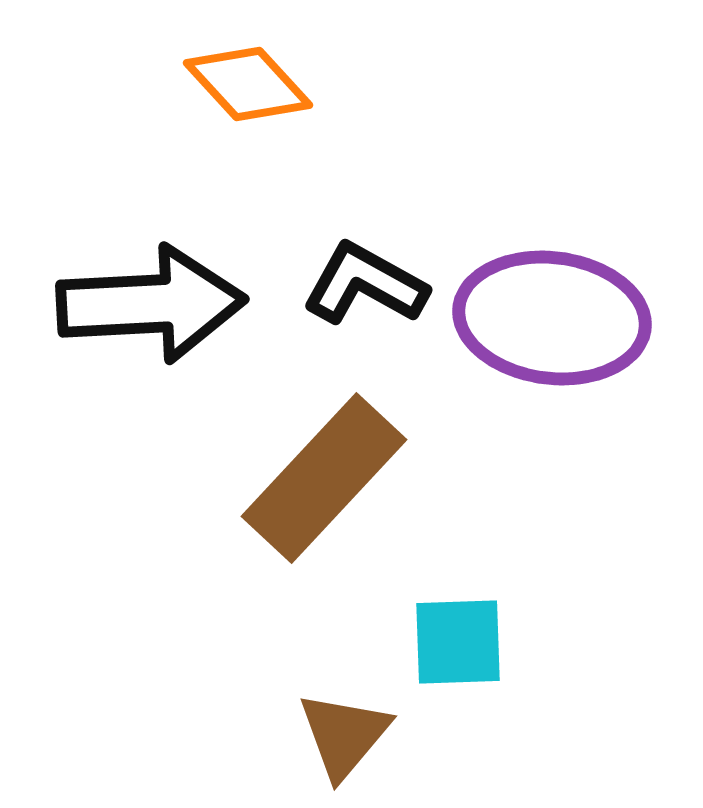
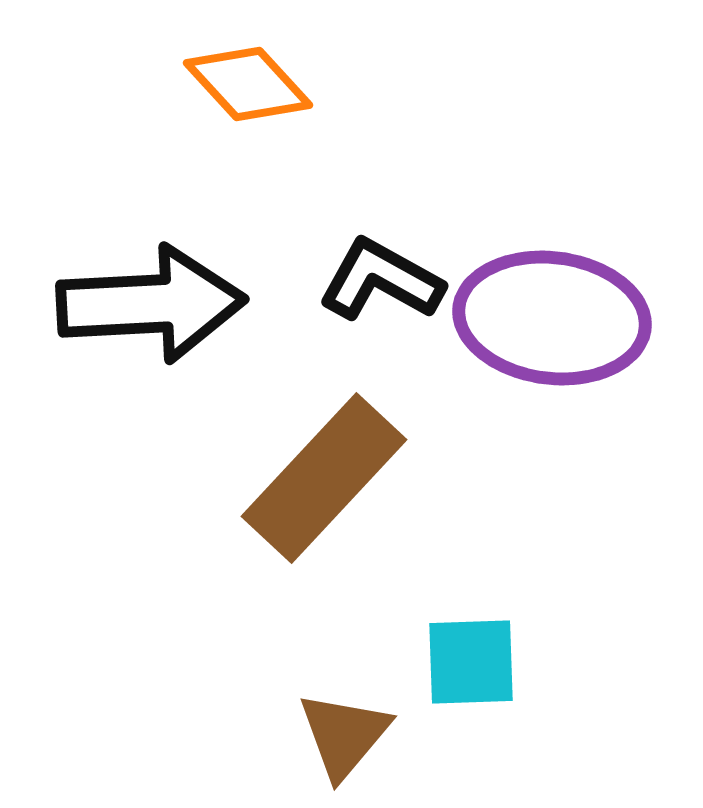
black L-shape: moved 16 px right, 4 px up
cyan square: moved 13 px right, 20 px down
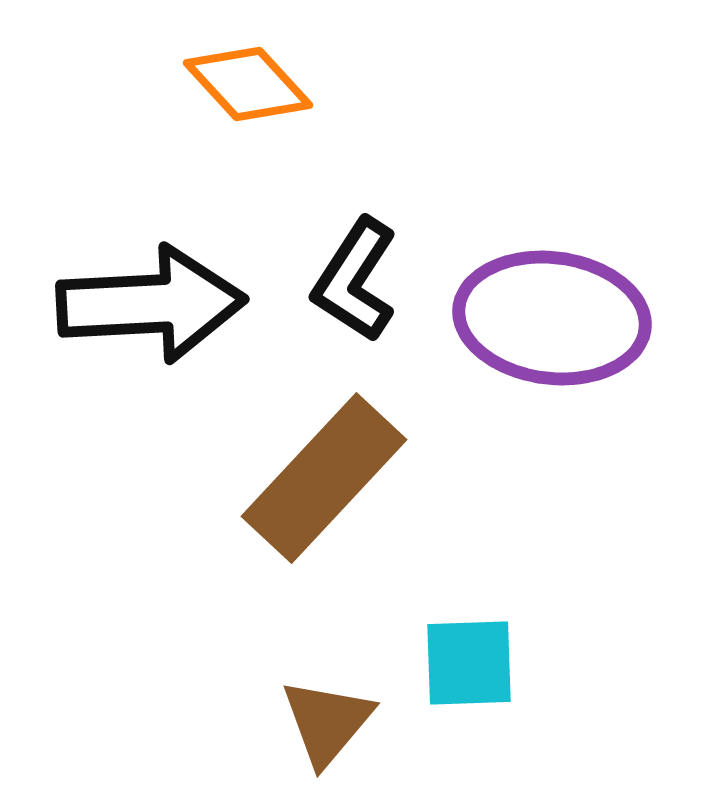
black L-shape: moved 26 px left; rotated 86 degrees counterclockwise
cyan square: moved 2 px left, 1 px down
brown triangle: moved 17 px left, 13 px up
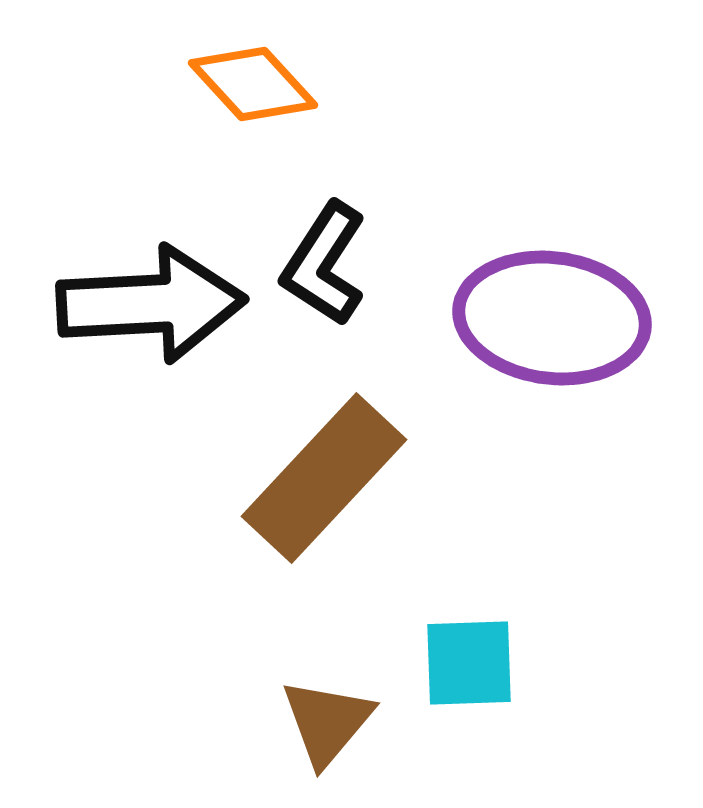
orange diamond: moved 5 px right
black L-shape: moved 31 px left, 16 px up
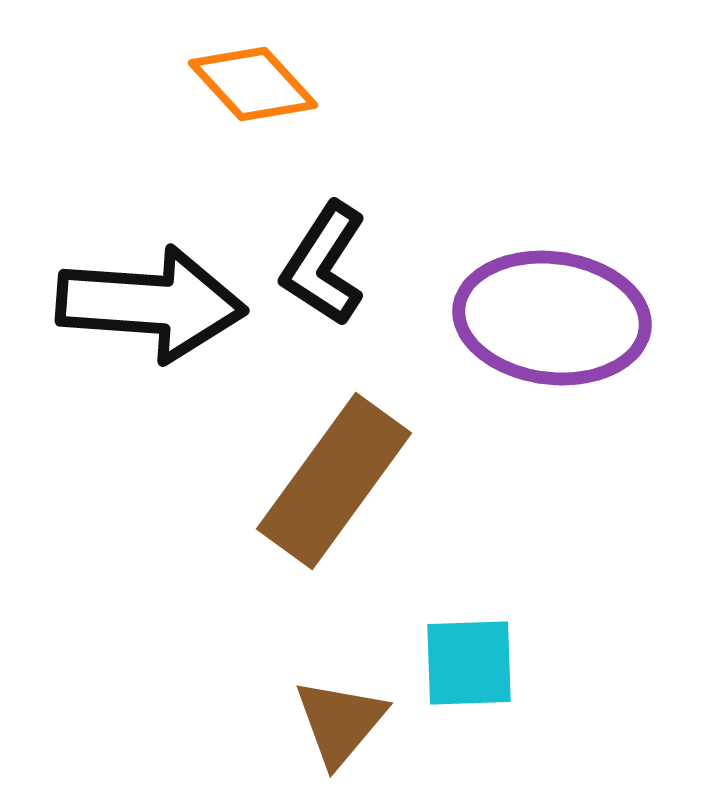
black arrow: rotated 7 degrees clockwise
brown rectangle: moved 10 px right, 3 px down; rotated 7 degrees counterclockwise
brown triangle: moved 13 px right
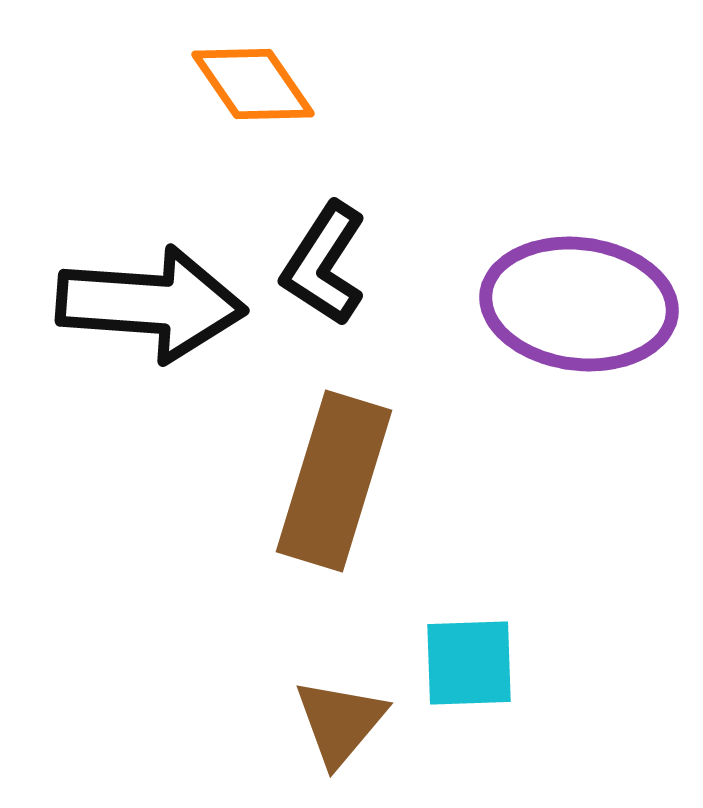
orange diamond: rotated 8 degrees clockwise
purple ellipse: moved 27 px right, 14 px up
brown rectangle: rotated 19 degrees counterclockwise
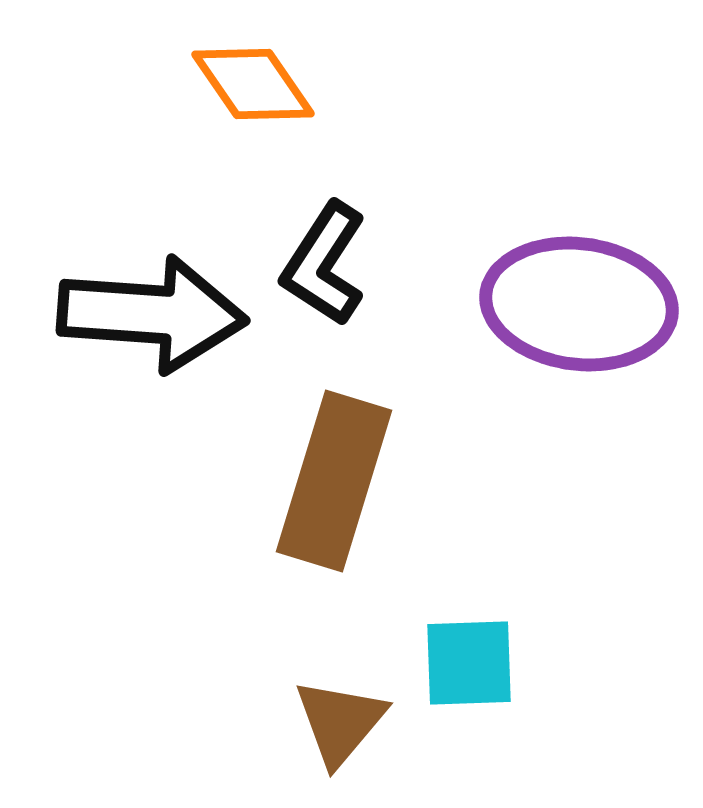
black arrow: moved 1 px right, 10 px down
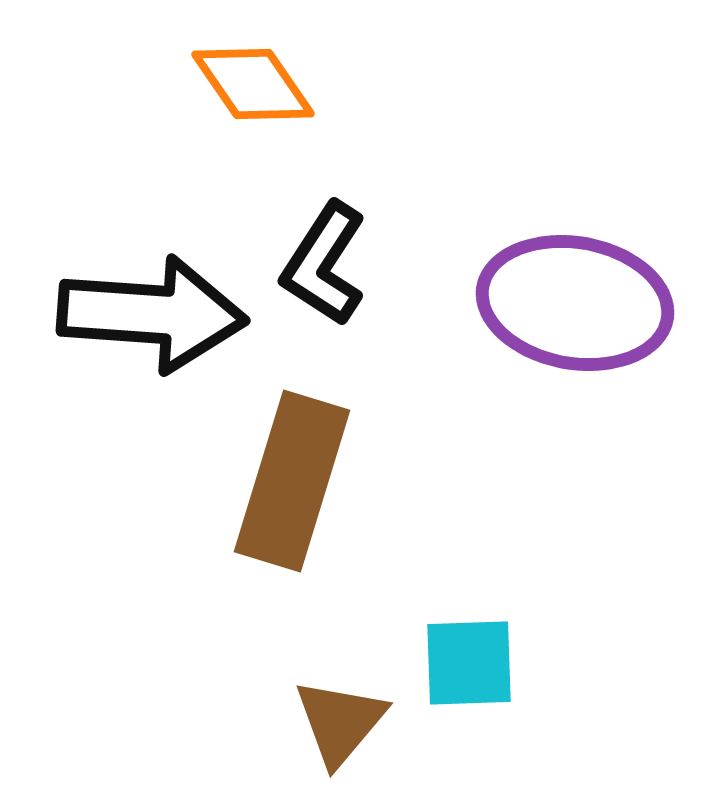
purple ellipse: moved 4 px left, 1 px up; rotated 3 degrees clockwise
brown rectangle: moved 42 px left
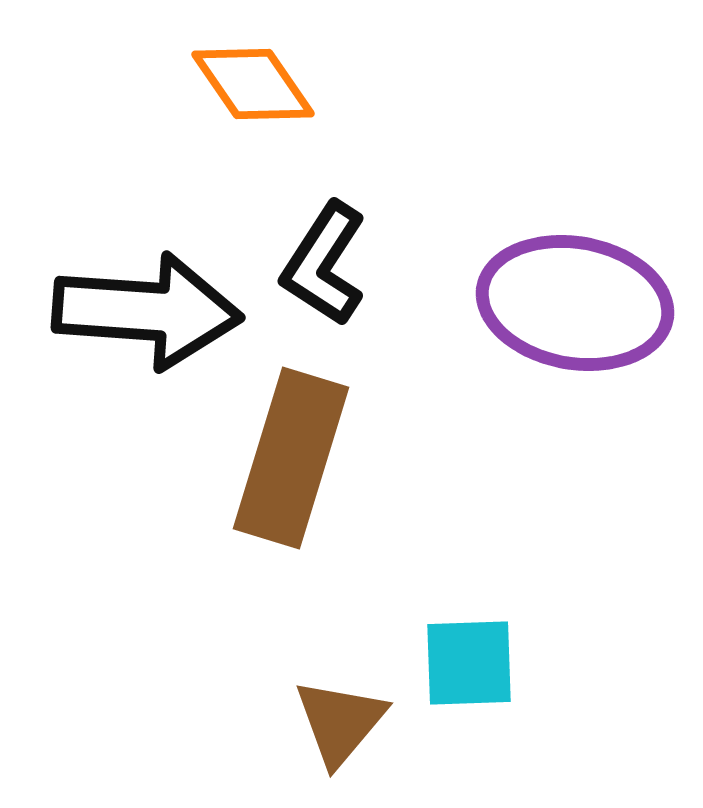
black arrow: moved 5 px left, 3 px up
brown rectangle: moved 1 px left, 23 px up
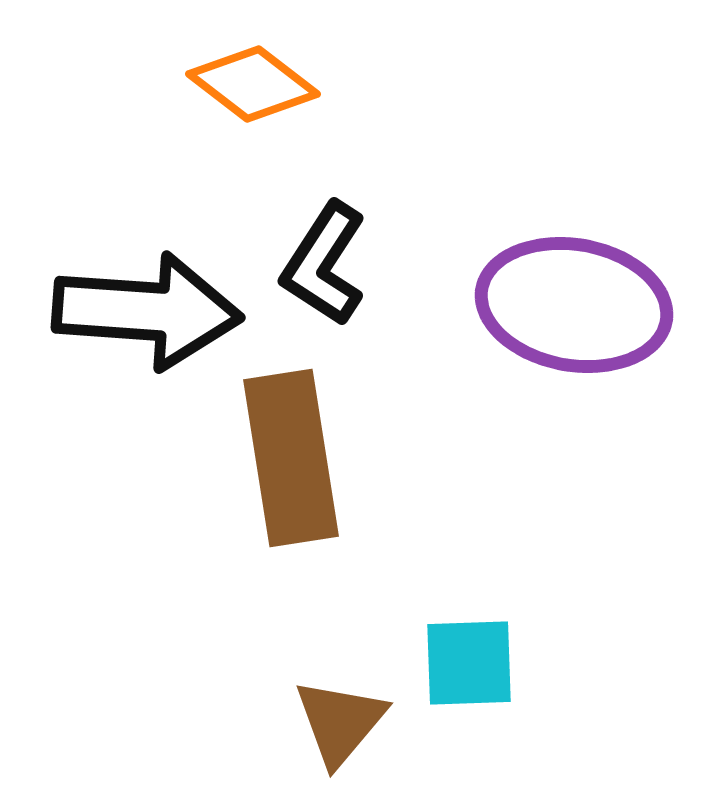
orange diamond: rotated 18 degrees counterclockwise
purple ellipse: moved 1 px left, 2 px down
brown rectangle: rotated 26 degrees counterclockwise
